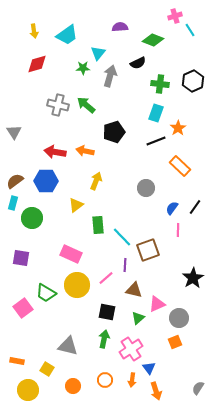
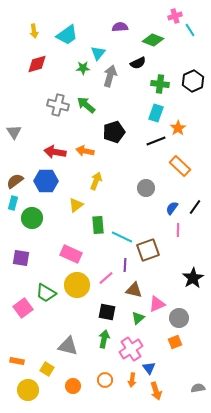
cyan line at (122, 237): rotated 20 degrees counterclockwise
gray semicircle at (198, 388): rotated 48 degrees clockwise
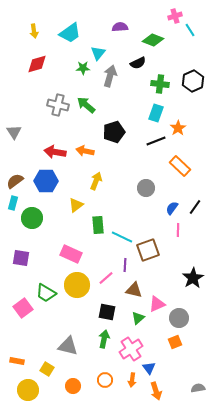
cyan trapezoid at (67, 35): moved 3 px right, 2 px up
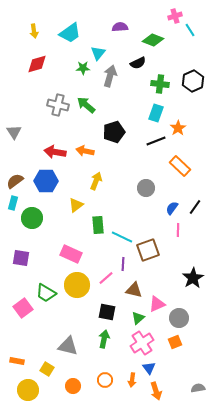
purple line at (125, 265): moved 2 px left, 1 px up
pink cross at (131, 349): moved 11 px right, 6 px up
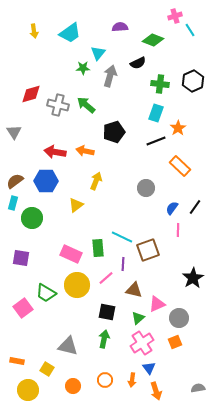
red diamond at (37, 64): moved 6 px left, 30 px down
green rectangle at (98, 225): moved 23 px down
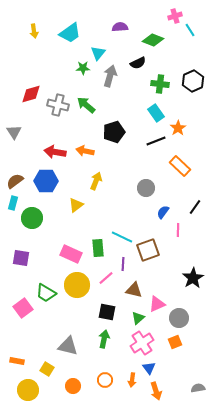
cyan rectangle at (156, 113): rotated 54 degrees counterclockwise
blue semicircle at (172, 208): moved 9 px left, 4 px down
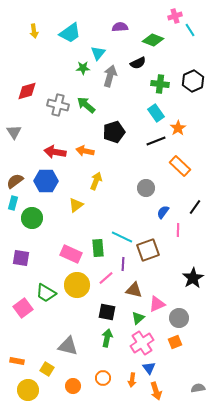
red diamond at (31, 94): moved 4 px left, 3 px up
green arrow at (104, 339): moved 3 px right, 1 px up
orange circle at (105, 380): moved 2 px left, 2 px up
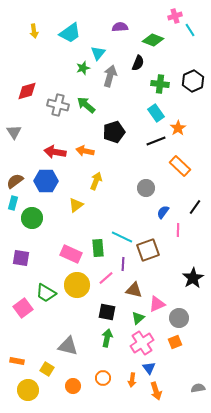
black semicircle at (138, 63): rotated 42 degrees counterclockwise
green star at (83, 68): rotated 16 degrees counterclockwise
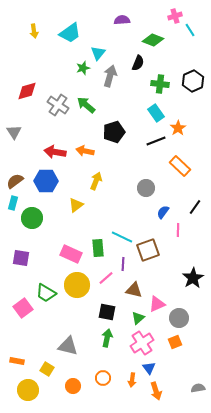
purple semicircle at (120, 27): moved 2 px right, 7 px up
gray cross at (58, 105): rotated 20 degrees clockwise
